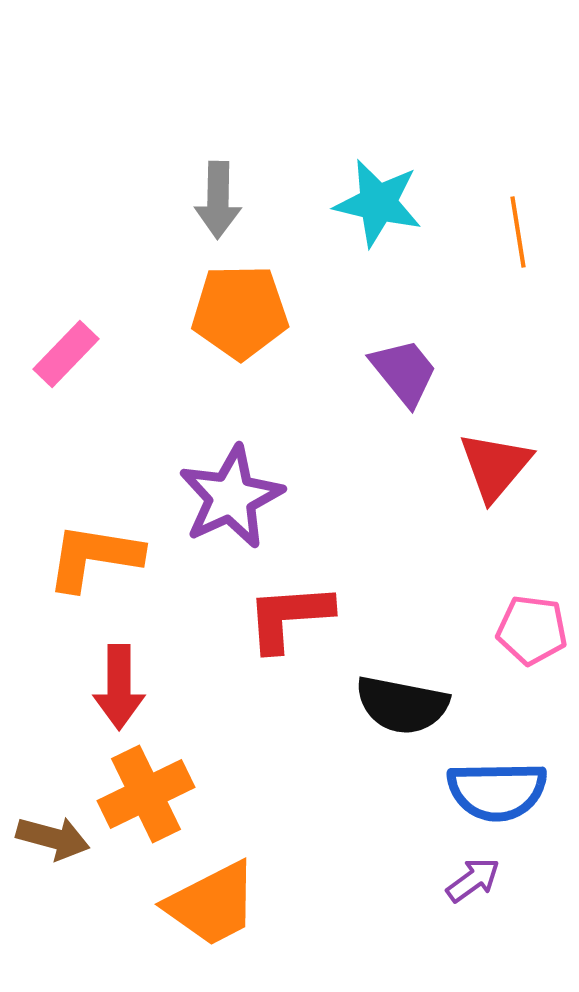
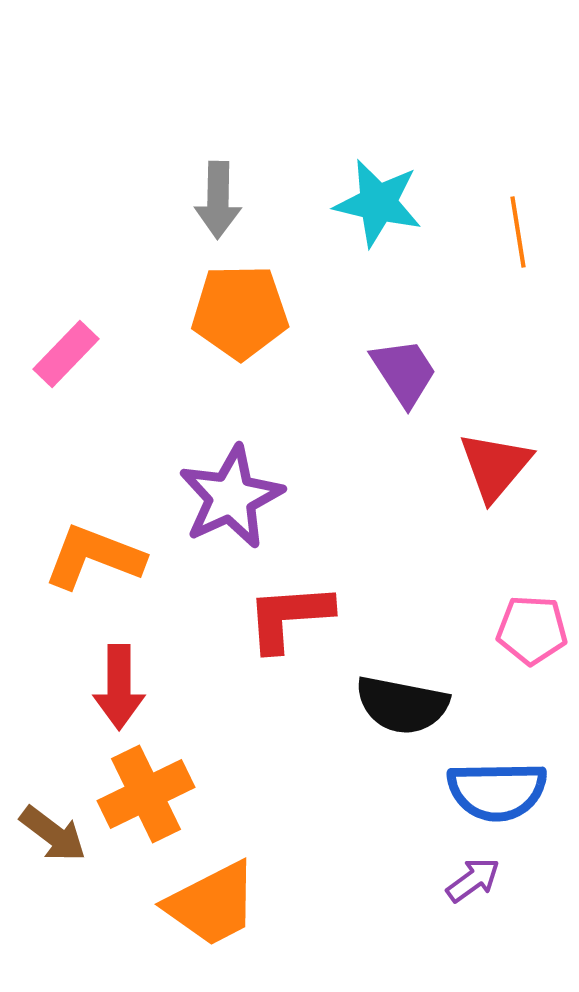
purple trapezoid: rotated 6 degrees clockwise
orange L-shape: rotated 12 degrees clockwise
pink pentagon: rotated 4 degrees counterclockwise
brown arrow: moved 4 px up; rotated 22 degrees clockwise
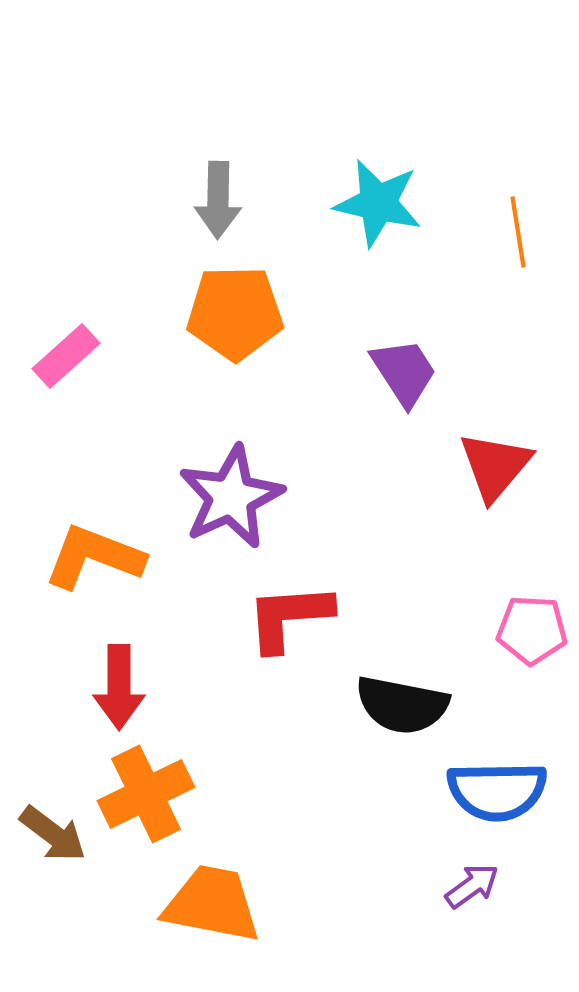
orange pentagon: moved 5 px left, 1 px down
pink rectangle: moved 2 px down; rotated 4 degrees clockwise
purple arrow: moved 1 px left, 6 px down
orange trapezoid: rotated 142 degrees counterclockwise
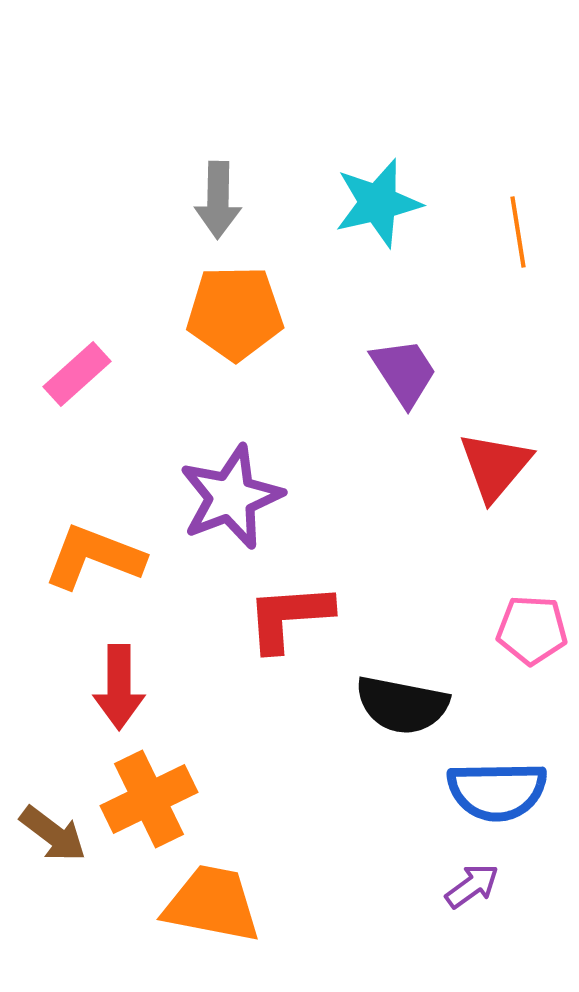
cyan star: rotated 26 degrees counterclockwise
pink rectangle: moved 11 px right, 18 px down
purple star: rotated 4 degrees clockwise
orange cross: moved 3 px right, 5 px down
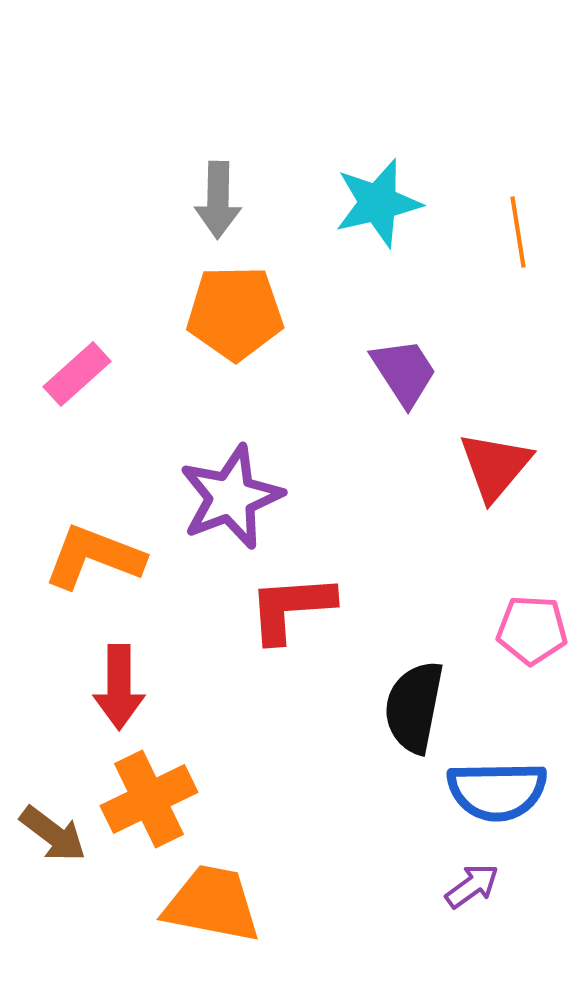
red L-shape: moved 2 px right, 9 px up
black semicircle: moved 12 px right, 2 px down; rotated 90 degrees clockwise
